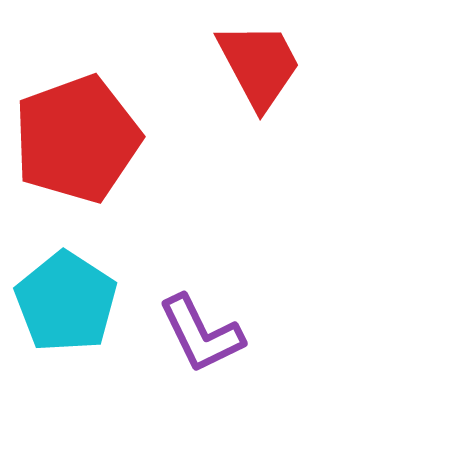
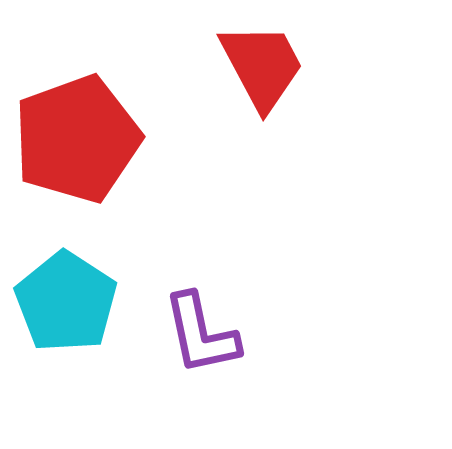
red trapezoid: moved 3 px right, 1 px down
purple L-shape: rotated 14 degrees clockwise
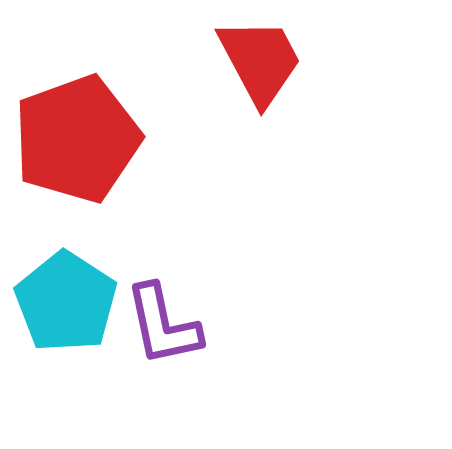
red trapezoid: moved 2 px left, 5 px up
purple L-shape: moved 38 px left, 9 px up
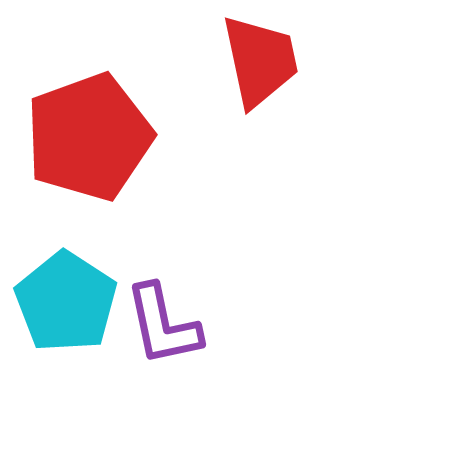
red trapezoid: rotated 16 degrees clockwise
red pentagon: moved 12 px right, 2 px up
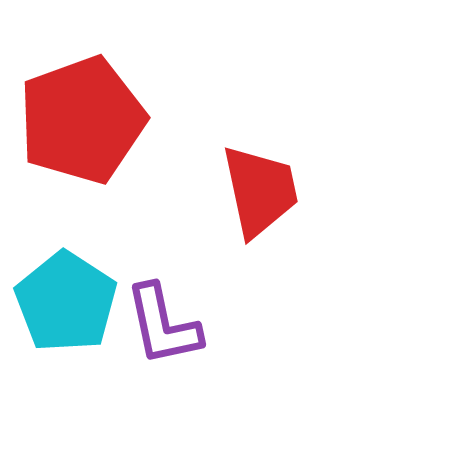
red trapezoid: moved 130 px down
red pentagon: moved 7 px left, 17 px up
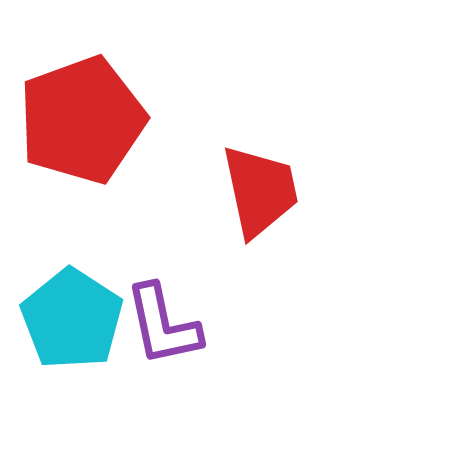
cyan pentagon: moved 6 px right, 17 px down
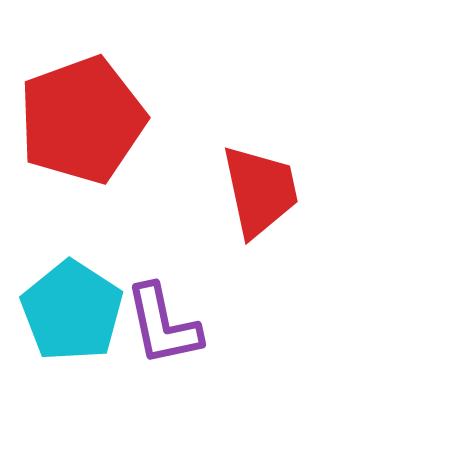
cyan pentagon: moved 8 px up
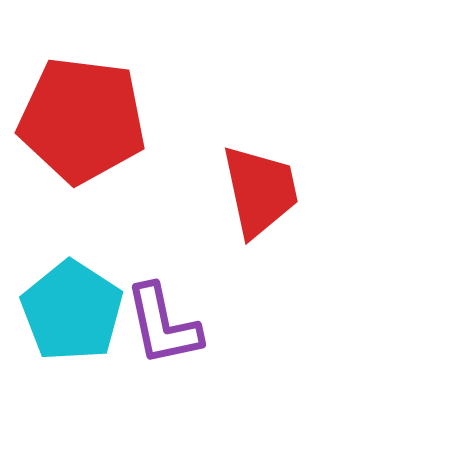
red pentagon: rotated 27 degrees clockwise
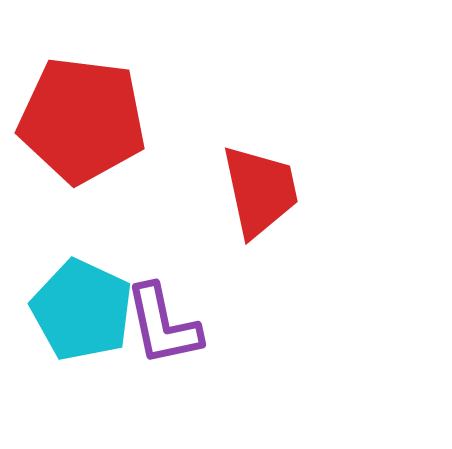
cyan pentagon: moved 10 px right, 1 px up; rotated 8 degrees counterclockwise
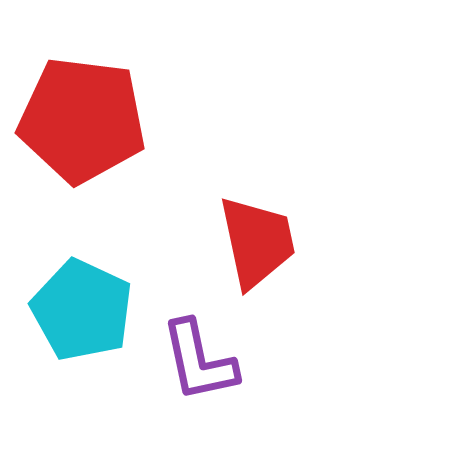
red trapezoid: moved 3 px left, 51 px down
purple L-shape: moved 36 px right, 36 px down
